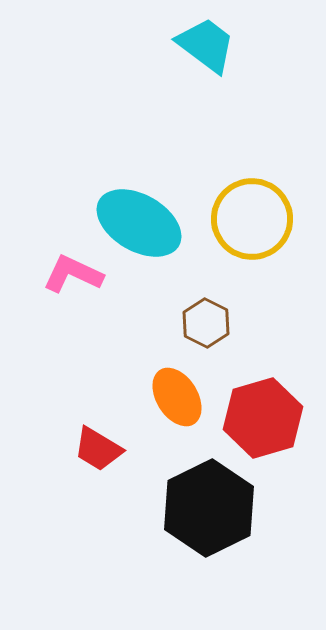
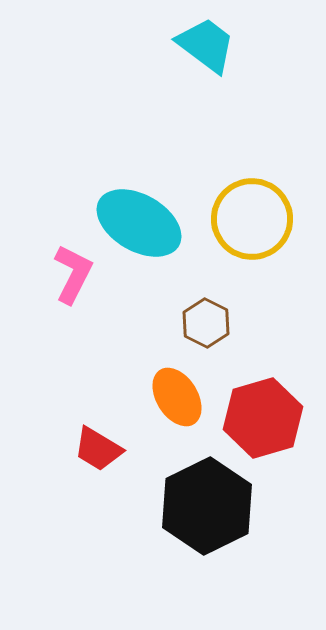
pink L-shape: rotated 92 degrees clockwise
black hexagon: moved 2 px left, 2 px up
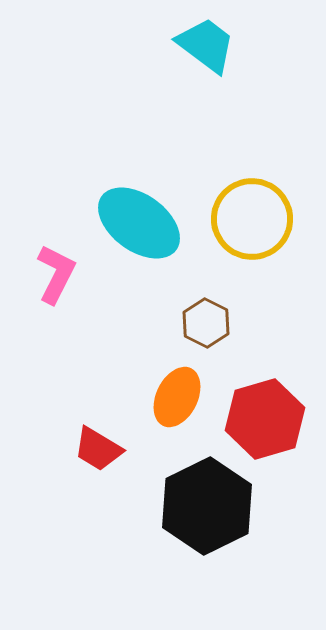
cyan ellipse: rotated 6 degrees clockwise
pink L-shape: moved 17 px left
orange ellipse: rotated 58 degrees clockwise
red hexagon: moved 2 px right, 1 px down
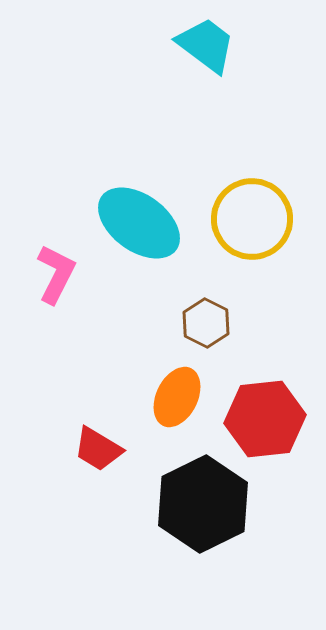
red hexagon: rotated 10 degrees clockwise
black hexagon: moved 4 px left, 2 px up
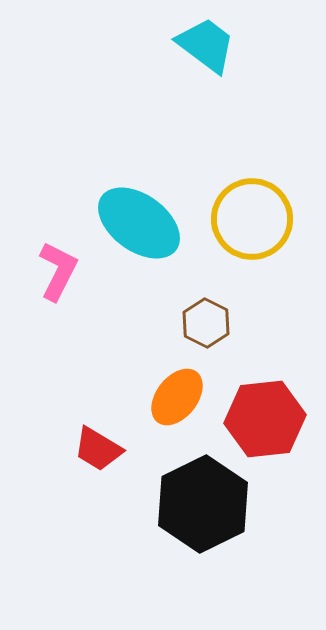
pink L-shape: moved 2 px right, 3 px up
orange ellipse: rotated 12 degrees clockwise
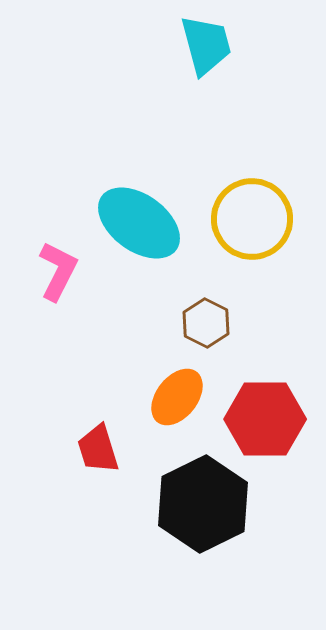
cyan trapezoid: rotated 38 degrees clockwise
red hexagon: rotated 6 degrees clockwise
red trapezoid: rotated 42 degrees clockwise
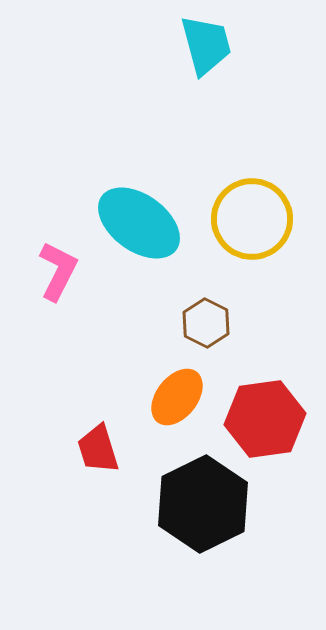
red hexagon: rotated 8 degrees counterclockwise
